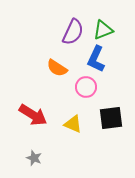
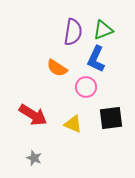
purple semicircle: rotated 16 degrees counterclockwise
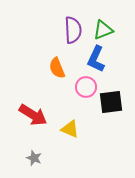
purple semicircle: moved 2 px up; rotated 12 degrees counterclockwise
orange semicircle: rotated 35 degrees clockwise
black square: moved 16 px up
yellow triangle: moved 3 px left, 5 px down
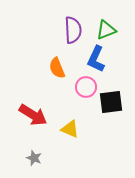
green triangle: moved 3 px right
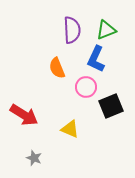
purple semicircle: moved 1 px left
black square: moved 4 px down; rotated 15 degrees counterclockwise
red arrow: moved 9 px left
